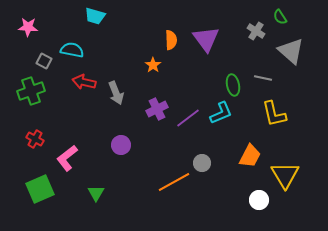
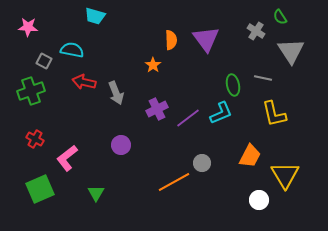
gray triangle: rotated 16 degrees clockwise
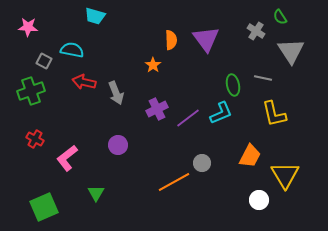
purple circle: moved 3 px left
green square: moved 4 px right, 18 px down
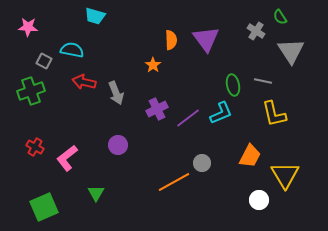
gray line: moved 3 px down
red cross: moved 8 px down
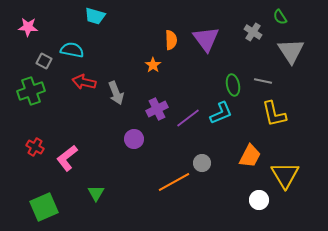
gray cross: moved 3 px left, 1 px down
purple circle: moved 16 px right, 6 px up
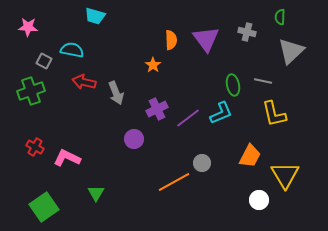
green semicircle: rotated 35 degrees clockwise
gray cross: moved 6 px left; rotated 18 degrees counterclockwise
gray triangle: rotated 20 degrees clockwise
pink L-shape: rotated 64 degrees clockwise
green square: rotated 12 degrees counterclockwise
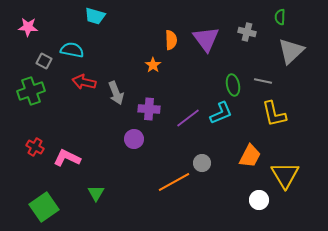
purple cross: moved 8 px left; rotated 30 degrees clockwise
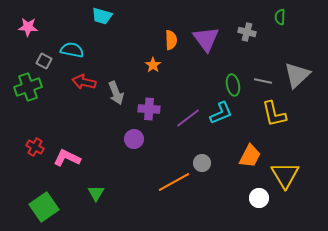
cyan trapezoid: moved 7 px right
gray triangle: moved 6 px right, 24 px down
green cross: moved 3 px left, 4 px up
white circle: moved 2 px up
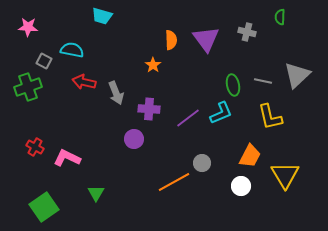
yellow L-shape: moved 4 px left, 3 px down
white circle: moved 18 px left, 12 px up
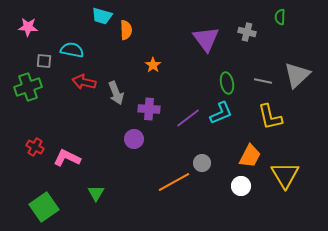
orange semicircle: moved 45 px left, 10 px up
gray square: rotated 21 degrees counterclockwise
green ellipse: moved 6 px left, 2 px up
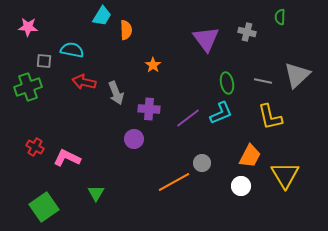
cyan trapezoid: rotated 75 degrees counterclockwise
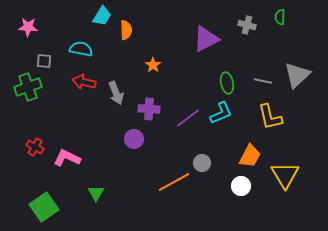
gray cross: moved 7 px up
purple triangle: rotated 40 degrees clockwise
cyan semicircle: moved 9 px right, 1 px up
